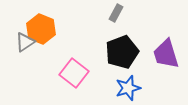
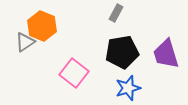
orange hexagon: moved 1 px right, 3 px up
black pentagon: rotated 12 degrees clockwise
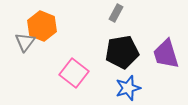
gray triangle: rotated 20 degrees counterclockwise
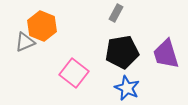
gray triangle: rotated 30 degrees clockwise
blue star: moved 1 px left; rotated 30 degrees counterclockwise
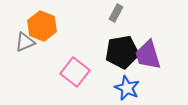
purple trapezoid: moved 18 px left, 1 px down
pink square: moved 1 px right, 1 px up
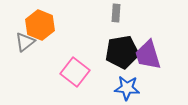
gray rectangle: rotated 24 degrees counterclockwise
orange hexagon: moved 2 px left, 1 px up
gray triangle: rotated 15 degrees counterclockwise
blue star: rotated 20 degrees counterclockwise
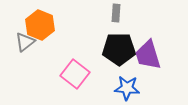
black pentagon: moved 3 px left, 3 px up; rotated 8 degrees clockwise
pink square: moved 2 px down
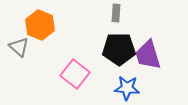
gray triangle: moved 6 px left, 5 px down; rotated 40 degrees counterclockwise
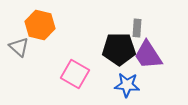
gray rectangle: moved 21 px right, 15 px down
orange hexagon: rotated 8 degrees counterclockwise
purple trapezoid: rotated 16 degrees counterclockwise
pink square: rotated 8 degrees counterclockwise
blue star: moved 3 px up
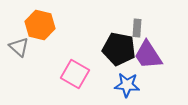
black pentagon: rotated 12 degrees clockwise
